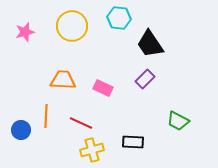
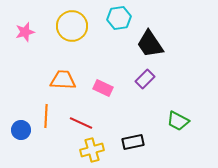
cyan hexagon: rotated 15 degrees counterclockwise
black rectangle: rotated 15 degrees counterclockwise
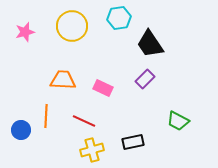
red line: moved 3 px right, 2 px up
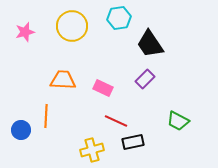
red line: moved 32 px right
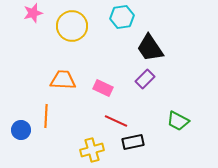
cyan hexagon: moved 3 px right, 1 px up
pink star: moved 8 px right, 19 px up
black trapezoid: moved 4 px down
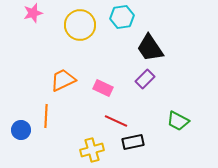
yellow circle: moved 8 px right, 1 px up
orange trapezoid: rotated 28 degrees counterclockwise
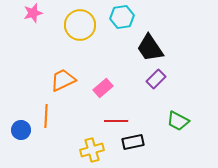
purple rectangle: moved 11 px right
pink rectangle: rotated 66 degrees counterclockwise
red line: rotated 25 degrees counterclockwise
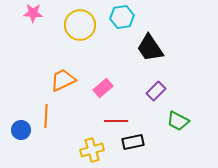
pink star: rotated 18 degrees clockwise
purple rectangle: moved 12 px down
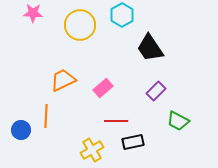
cyan hexagon: moved 2 px up; rotated 20 degrees counterclockwise
yellow cross: rotated 15 degrees counterclockwise
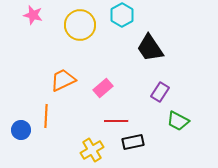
pink star: moved 2 px down; rotated 12 degrees clockwise
purple rectangle: moved 4 px right, 1 px down; rotated 12 degrees counterclockwise
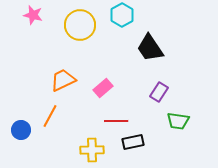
purple rectangle: moved 1 px left
orange line: moved 4 px right; rotated 25 degrees clockwise
green trapezoid: rotated 20 degrees counterclockwise
yellow cross: rotated 30 degrees clockwise
